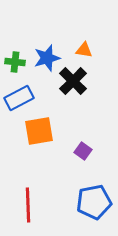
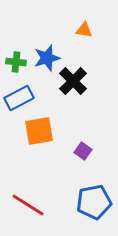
orange triangle: moved 20 px up
green cross: moved 1 px right
red line: rotated 56 degrees counterclockwise
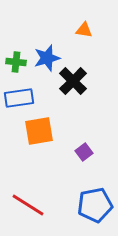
blue rectangle: rotated 20 degrees clockwise
purple square: moved 1 px right, 1 px down; rotated 18 degrees clockwise
blue pentagon: moved 1 px right, 3 px down
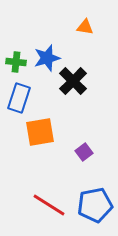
orange triangle: moved 1 px right, 3 px up
blue rectangle: rotated 64 degrees counterclockwise
orange square: moved 1 px right, 1 px down
red line: moved 21 px right
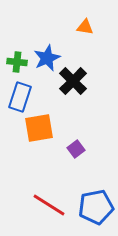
blue star: rotated 8 degrees counterclockwise
green cross: moved 1 px right
blue rectangle: moved 1 px right, 1 px up
orange square: moved 1 px left, 4 px up
purple square: moved 8 px left, 3 px up
blue pentagon: moved 1 px right, 2 px down
